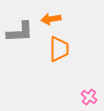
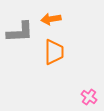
orange trapezoid: moved 5 px left, 3 px down
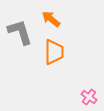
orange arrow: rotated 48 degrees clockwise
gray L-shape: rotated 104 degrees counterclockwise
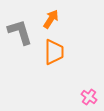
orange arrow: rotated 84 degrees clockwise
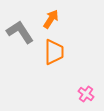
gray L-shape: rotated 16 degrees counterclockwise
pink cross: moved 3 px left, 3 px up
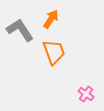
gray L-shape: moved 2 px up
orange trapezoid: rotated 20 degrees counterclockwise
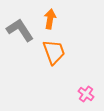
orange arrow: moved 1 px left; rotated 24 degrees counterclockwise
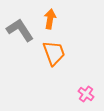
orange trapezoid: moved 1 px down
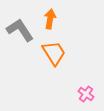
orange trapezoid: rotated 12 degrees counterclockwise
